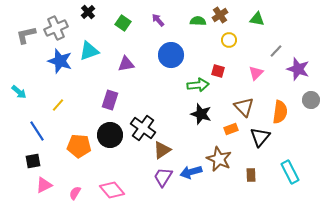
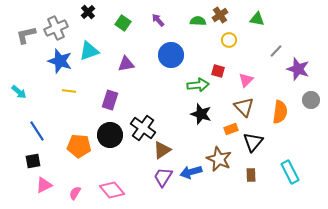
pink triangle at (256, 73): moved 10 px left, 7 px down
yellow line at (58, 105): moved 11 px right, 14 px up; rotated 56 degrees clockwise
black triangle at (260, 137): moved 7 px left, 5 px down
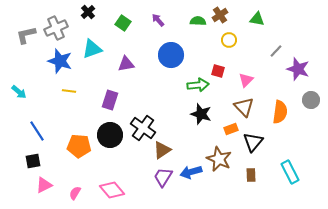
cyan triangle at (89, 51): moved 3 px right, 2 px up
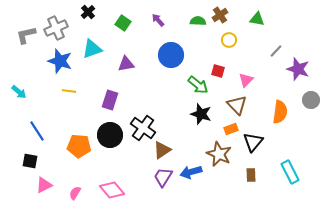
green arrow at (198, 85): rotated 45 degrees clockwise
brown triangle at (244, 107): moved 7 px left, 2 px up
brown star at (219, 159): moved 5 px up
black square at (33, 161): moved 3 px left; rotated 21 degrees clockwise
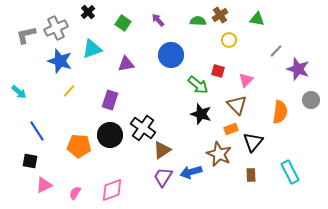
yellow line at (69, 91): rotated 56 degrees counterclockwise
pink diamond at (112, 190): rotated 70 degrees counterclockwise
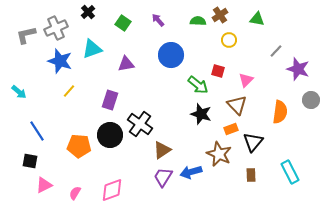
black cross at (143, 128): moved 3 px left, 4 px up
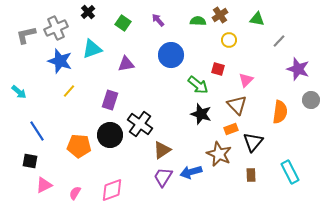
gray line at (276, 51): moved 3 px right, 10 px up
red square at (218, 71): moved 2 px up
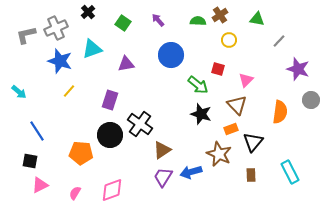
orange pentagon at (79, 146): moved 2 px right, 7 px down
pink triangle at (44, 185): moved 4 px left
